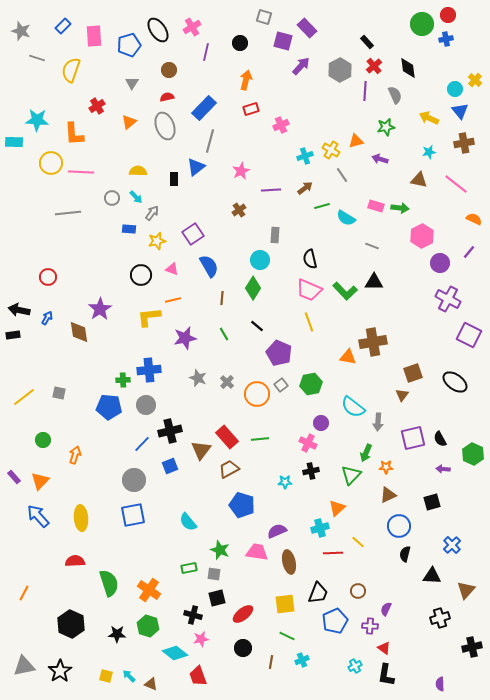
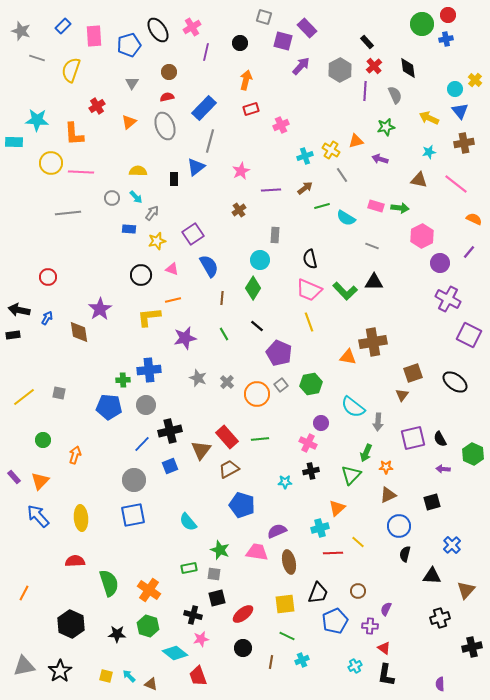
brown circle at (169, 70): moved 2 px down
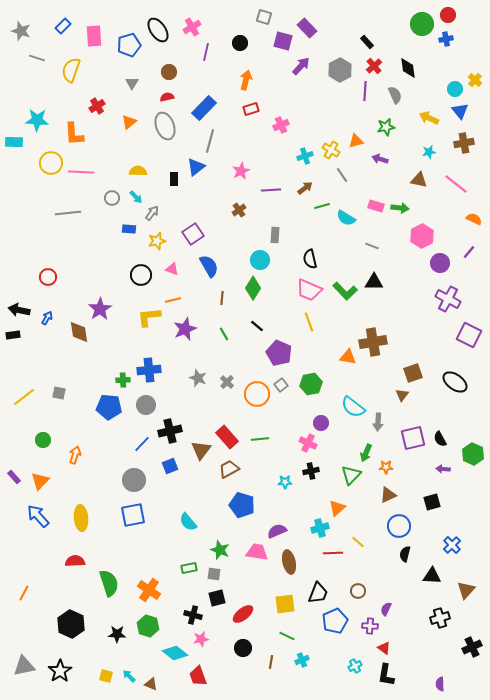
purple star at (185, 338): moved 9 px up; rotated 10 degrees counterclockwise
black cross at (472, 647): rotated 12 degrees counterclockwise
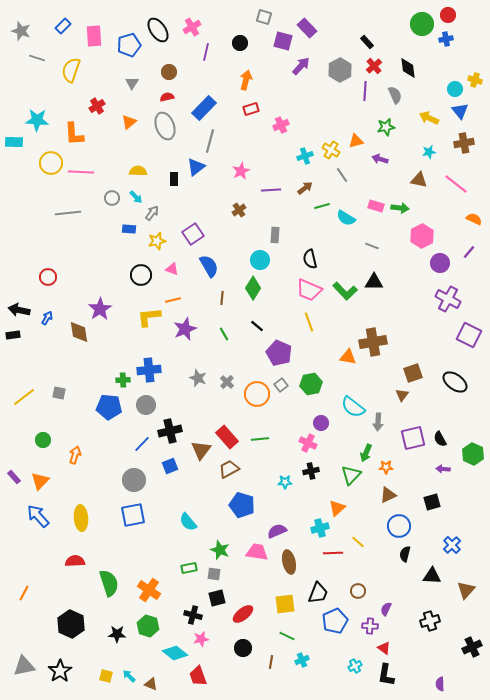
yellow cross at (475, 80): rotated 24 degrees counterclockwise
black cross at (440, 618): moved 10 px left, 3 px down
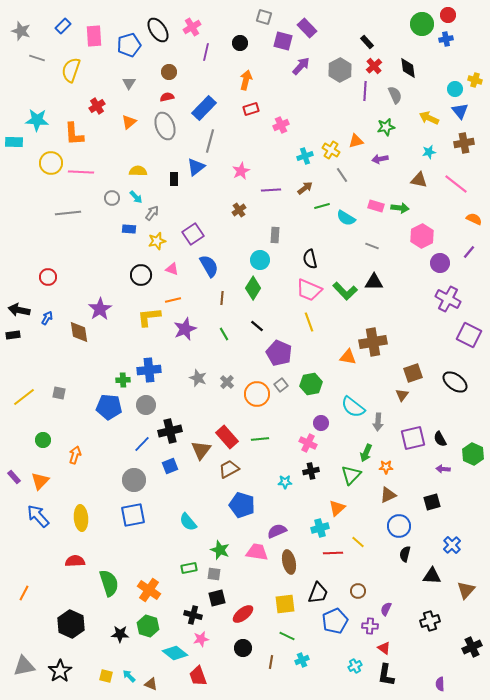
gray triangle at (132, 83): moved 3 px left
purple arrow at (380, 159): rotated 28 degrees counterclockwise
black star at (117, 634): moved 3 px right
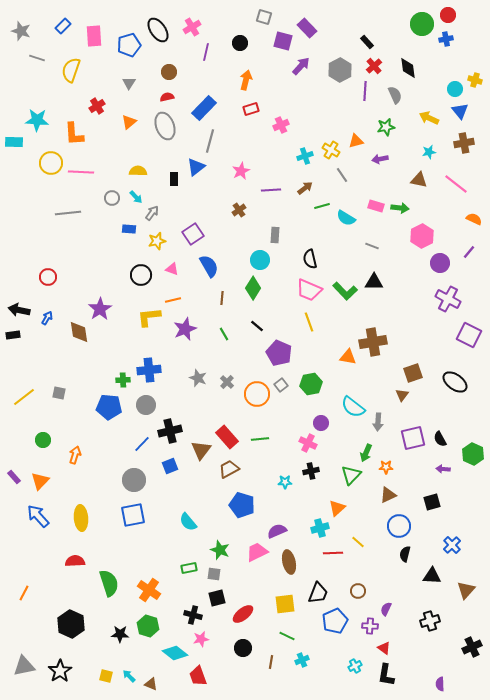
pink trapezoid at (257, 552): rotated 35 degrees counterclockwise
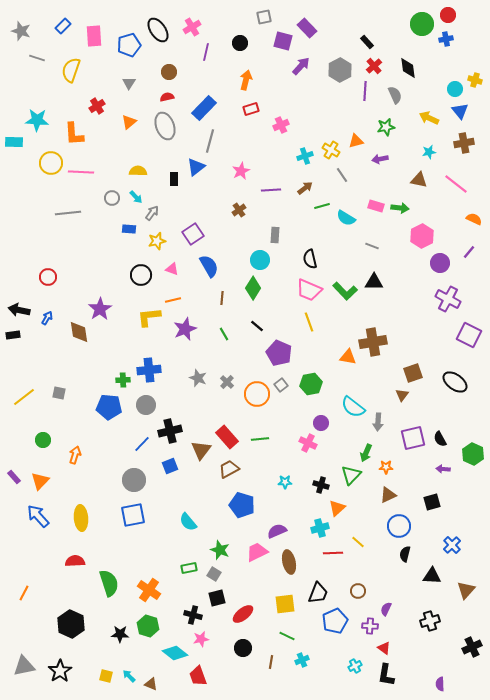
gray square at (264, 17): rotated 28 degrees counterclockwise
black cross at (311, 471): moved 10 px right, 14 px down; rotated 28 degrees clockwise
gray square at (214, 574): rotated 24 degrees clockwise
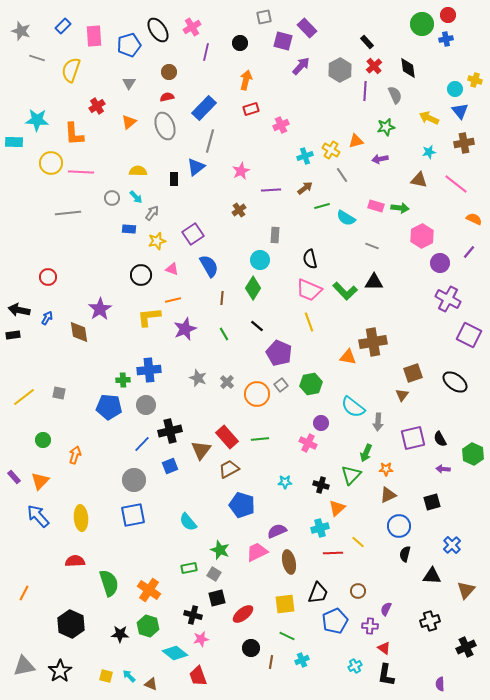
orange star at (386, 467): moved 2 px down
black cross at (472, 647): moved 6 px left
black circle at (243, 648): moved 8 px right
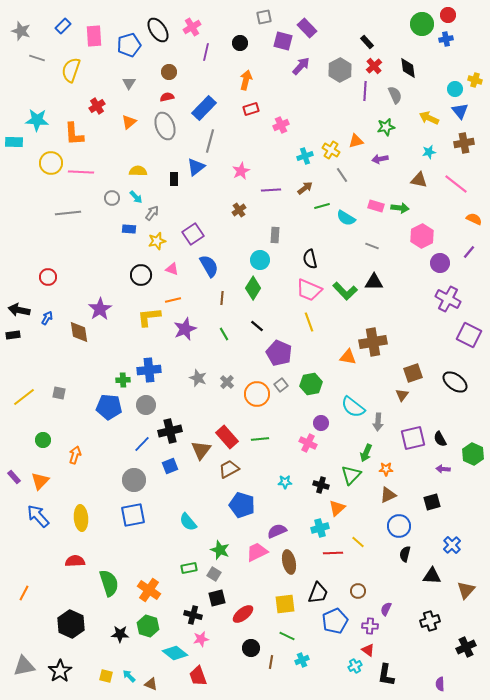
red triangle at (384, 648): moved 16 px left, 2 px down
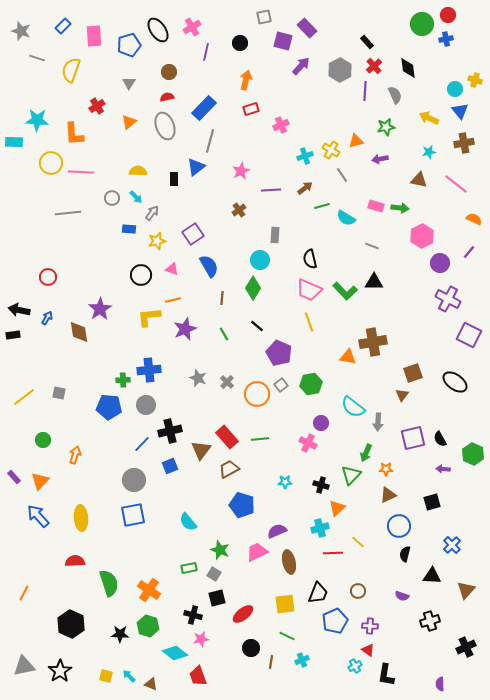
purple semicircle at (386, 609): moved 16 px right, 13 px up; rotated 96 degrees counterclockwise
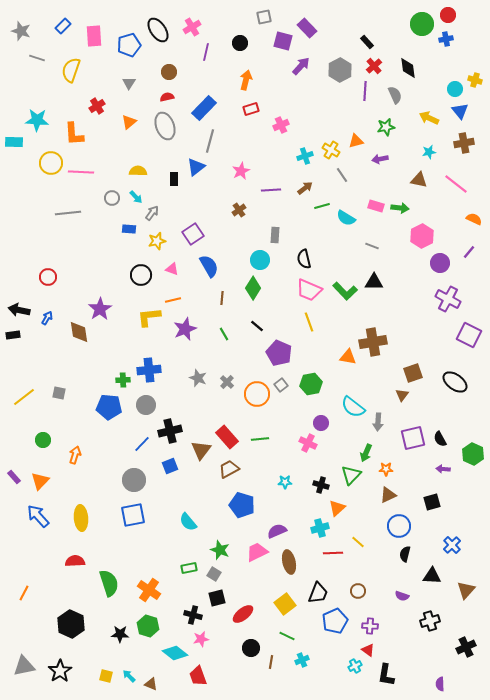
black semicircle at (310, 259): moved 6 px left
yellow square at (285, 604): rotated 30 degrees counterclockwise
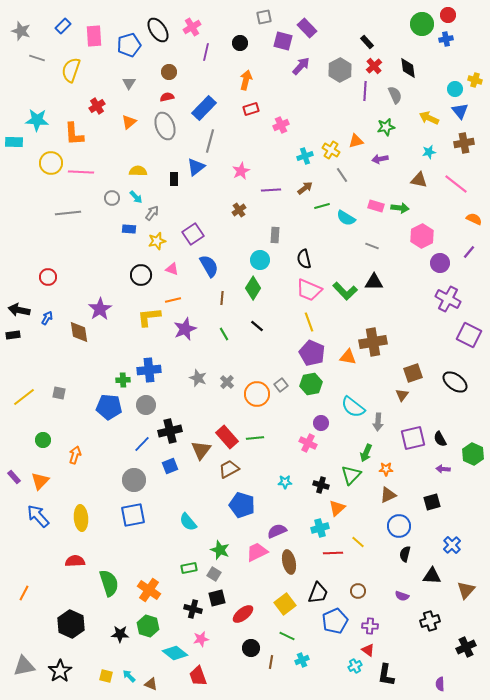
purple pentagon at (279, 353): moved 33 px right
green line at (260, 439): moved 5 px left, 1 px up
black cross at (193, 615): moved 6 px up
